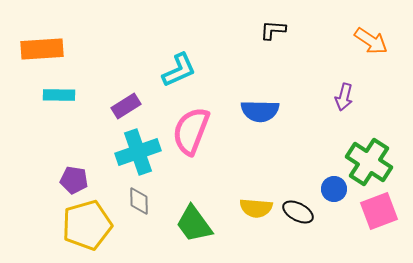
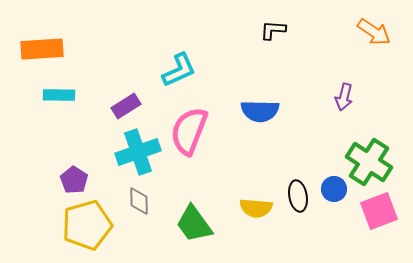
orange arrow: moved 3 px right, 9 px up
pink semicircle: moved 2 px left
purple pentagon: rotated 24 degrees clockwise
black ellipse: moved 16 px up; rotated 52 degrees clockwise
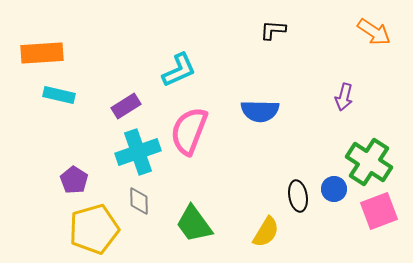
orange rectangle: moved 4 px down
cyan rectangle: rotated 12 degrees clockwise
yellow semicircle: moved 10 px right, 24 px down; rotated 64 degrees counterclockwise
yellow pentagon: moved 7 px right, 4 px down
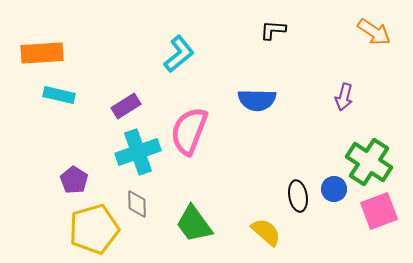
cyan L-shape: moved 16 px up; rotated 15 degrees counterclockwise
blue semicircle: moved 3 px left, 11 px up
gray diamond: moved 2 px left, 3 px down
yellow semicircle: rotated 80 degrees counterclockwise
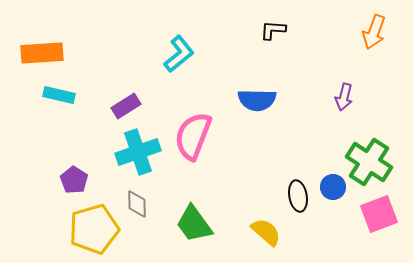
orange arrow: rotated 76 degrees clockwise
pink semicircle: moved 4 px right, 5 px down
blue circle: moved 1 px left, 2 px up
pink square: moved 3 px down
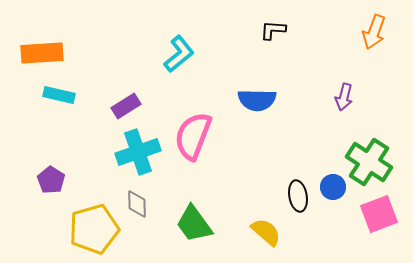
purple pentagon: moved 23 px left
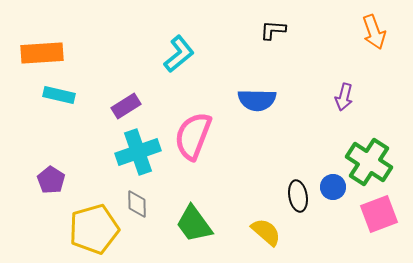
orange arrow: rotated 40 degrees counterclockwise
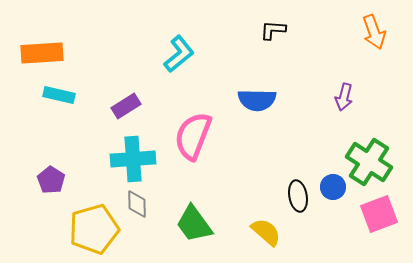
cyan cross: moved 5 px left, 7 px down; rotated 15 degrees clockwise
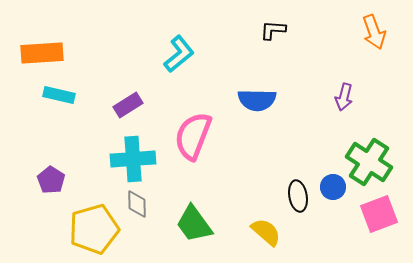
purple rectangle: moved 2 px right, 1 px up
